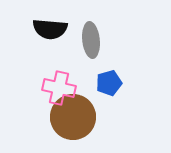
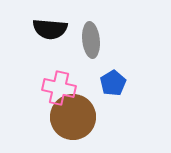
blue pentagon: moved 4 px right; rotated 15 degrees counterclockwise
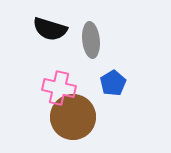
black semicircle: rotated 12 degrees clockwise
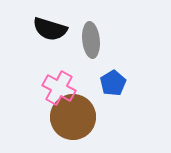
pink cross: rotated 16 degrees clockwise
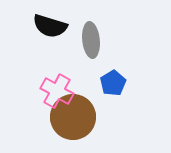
black semicircle: moved 3 px up
pink cross: moved 2 px left, 3 px down
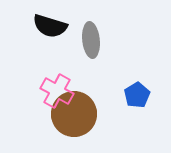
blue pentagon: moved 24 px right, 12 px down
brown circle: moved 1 px right, 3 px up
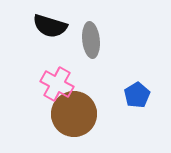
pink cross: moved 7 px up
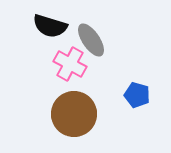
gray ellipse: rotated 28 degrees counterclockwise
pink cross: moved 13 px right, 20 px up
blue pentagon: rotated 25 degrees counterclockwise
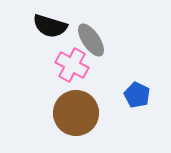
pink cross: moved 2 px right, 1 px down
blue pentagon: rotated 10 degrees clockwise
brown circle: moved 2 px right, 1 px up
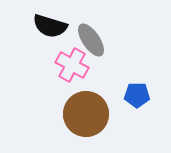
blue pentagon: rotated 25 degrees counterclockwise
brown circle: moved 10 px right, 1 px down
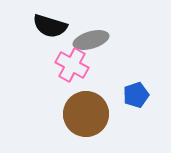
gray ellipse: rotated 72 degrees counterclockwise
blue pentagon: moved 1 px left; rotated 20 degrees counterclockwise
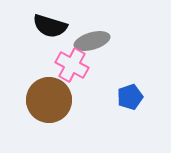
gray ellipse: moved 1 px right, 1 px down
blue pentagon: moved 6 px left, 2 px down
brown circle: moved 37 px left, 14 px up
